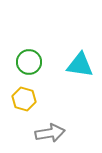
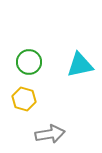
cyan triangle: rotated 20 degrees counterclockwise
gray arrow: moved 1 px down
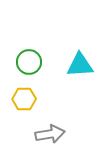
cyan triangle: rotated 8 degrees clockwise
yellow hexagon: rotated 15 degrees counterclockwise
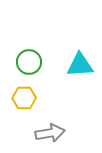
yellow hexagon: moved 1 px up
gray arrow: moved 1 px up
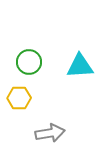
cyan triangle: moved 1 px down
yellow hexagon: moved 5 px left
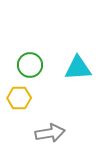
green circle: moved 1 px right, 3 px down
cyan triangle: moved 2 px left, 2 px down
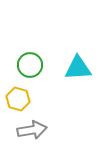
yellow hexagon: moved 1 px left, 1 px down; rotated 15 degrees clockwise
gray arrow: moved 18 px left, 3 px up
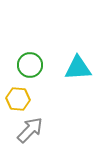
yellow hexagon: rotated 10 degrees counterclockwise
gray arrow: moved 2 px left; rotated 36 degrees counterclockwise
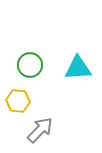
yellow hexagon: moved 2 px down
gray arrow: moved 10 px right
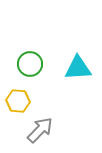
green circle: moved 1 px up
